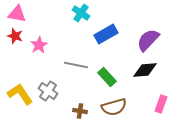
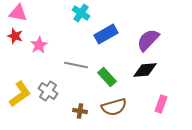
pink triangle: moved 1 px right, 1 px up
yellow L-shape: rotated 88 degrees clockwise
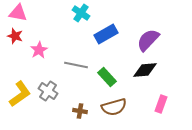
pink star: moved 5 px down
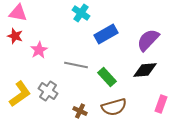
brown cross: rotated 16 degrees clockwise
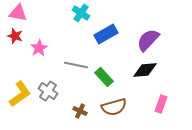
pink star: moved 2 px up
green rectangle: moved 3 px left
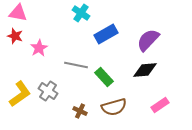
pink rectangle: moved 1 px left, 1 px down; rotated 36 degrees clockwise
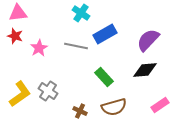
pink triangle: rotated 18 degrees counterclockwise
blue rectangle: moved 1 px left
gray line: moved 19 px up
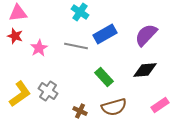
cyan cross: moved 1 px left, 1 px up
purple semicircle: moved 2 px left, 5 px up
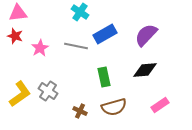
pink star: moved 1 px right
green rectangle: rotated 30 degrees clockwise
